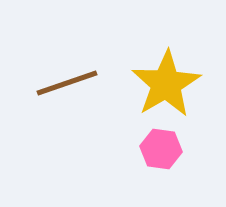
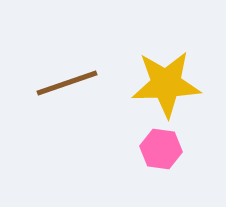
yellow star: rotated 28 degrees clockwise
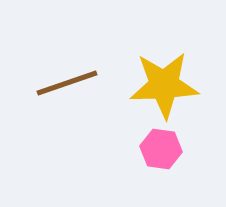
yellow star: moved 2 px left, 1 px down
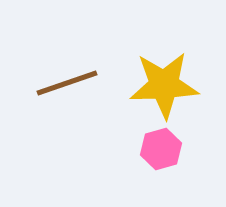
pink hexagon: rotated 24 degrees counterclockwise
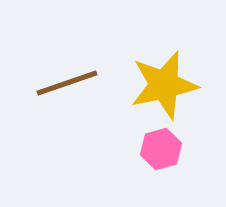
yellow star: rotated 10 degrees counterclockwise
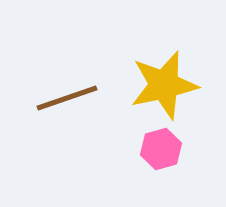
brown line: moved 15 px down
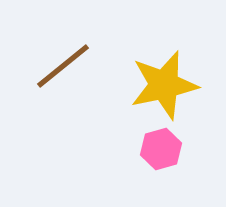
brown line: moved 4 px left, 32 px up; rotated 20 degrees counterclockwise
